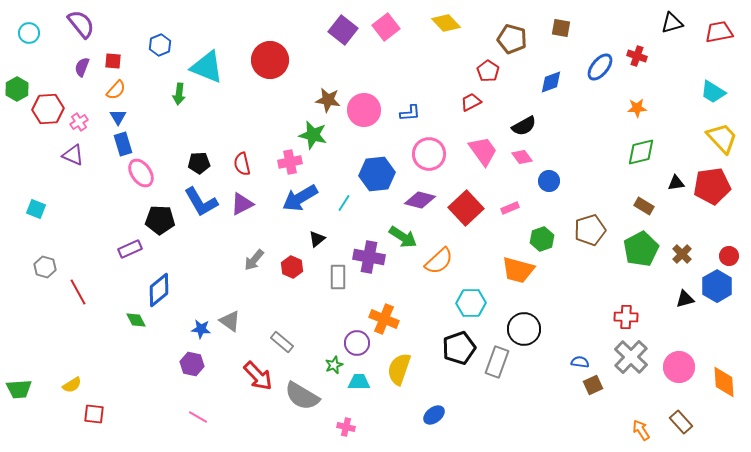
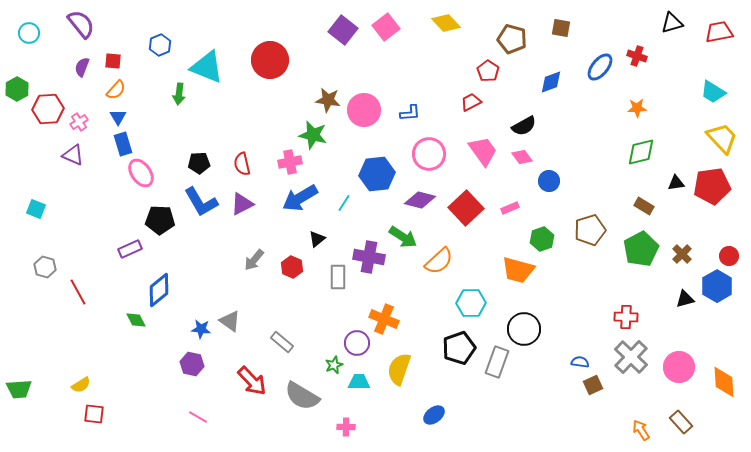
red arrow at (258, 376): moved 6 px left, 5 px down
yellow semicircle at (72, 385): moved 9 px right
pink cross at (346, 427): rotated 12 degrees counterclockwise
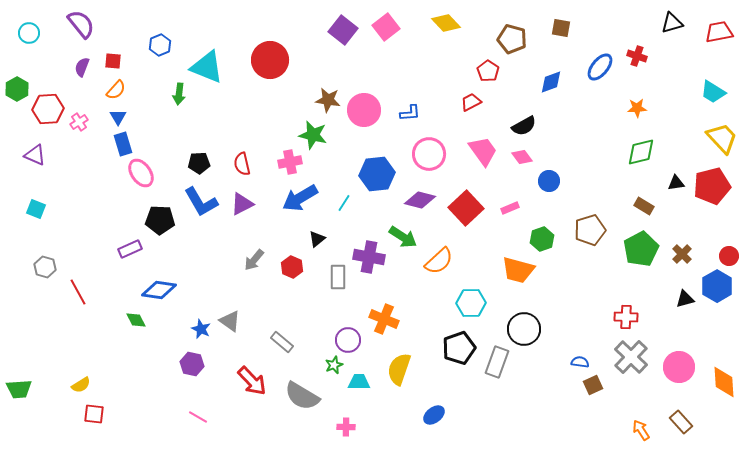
purple triangle at (73, 155): moved 38 px left
red pentagon at (712, 186): rotated 6 degrees counterclockwise
blue diamond at (159, 290): rotated 48 degrees clockwise
blue star at (201, 329): rotated 18 degrees clockwise
purple circle at (357, 343): moved 9 px left, 3 px up
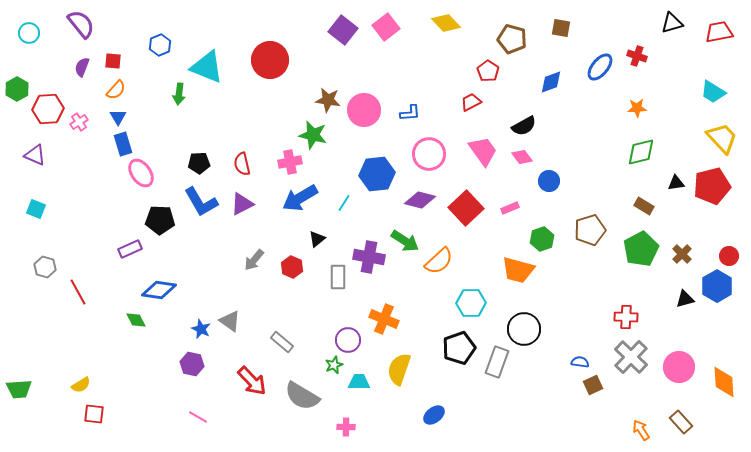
green arrow at (403, 237): moved 2 px right, 4 px down
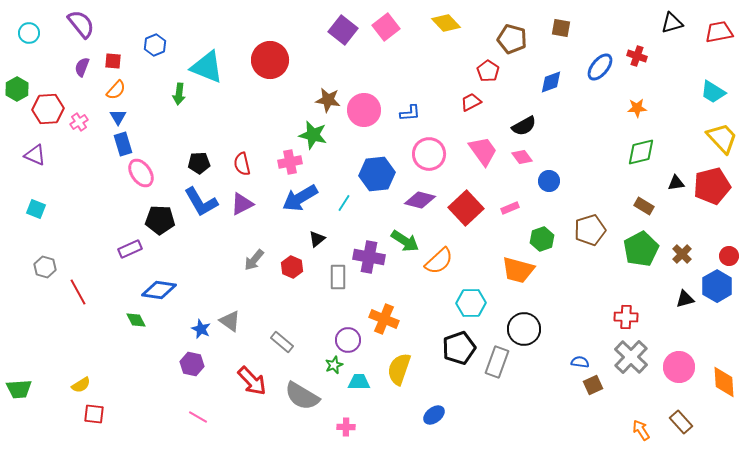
blue hexagon at (160, 45): moved 5 px left
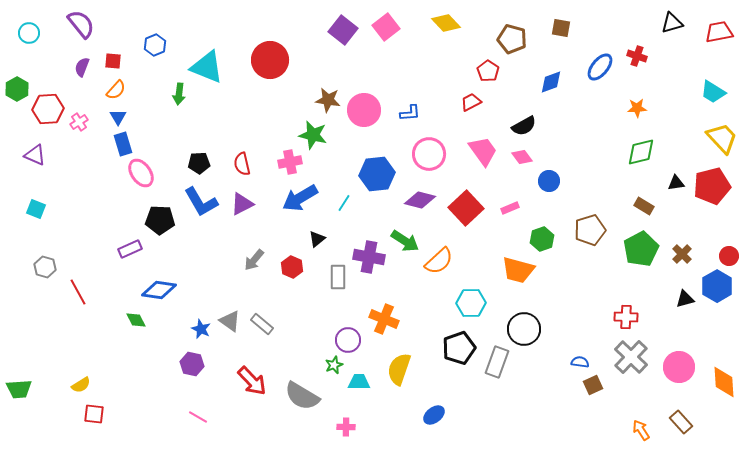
gray rectangle at (282, 342): moved 20 px left, 18 px up
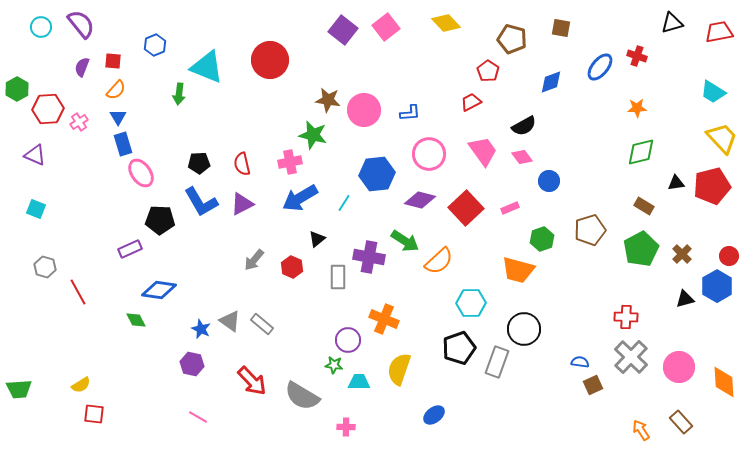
cyan circle at (29, 33): moved 12 px right, 6 px up
green star at (334, 365): rotated 30 degrees clockwise
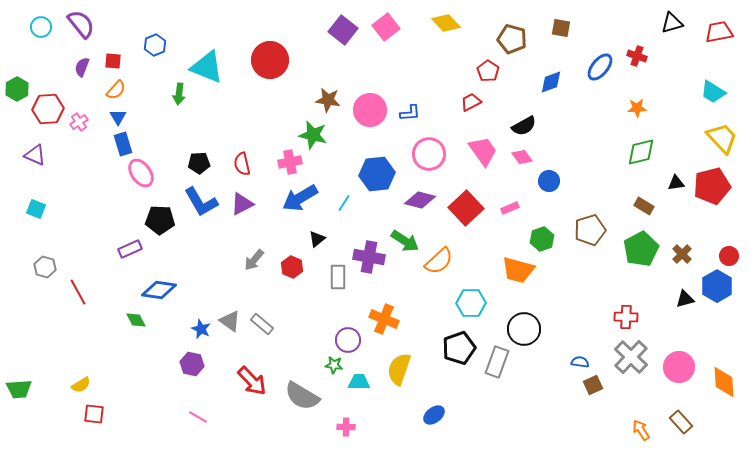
pink circle at (364, 110): moved 6 px right
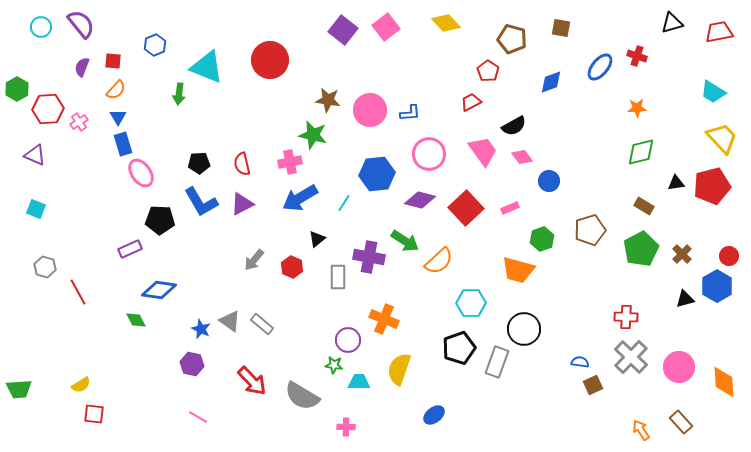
black semicircle at (524, 126): moved 10 px left
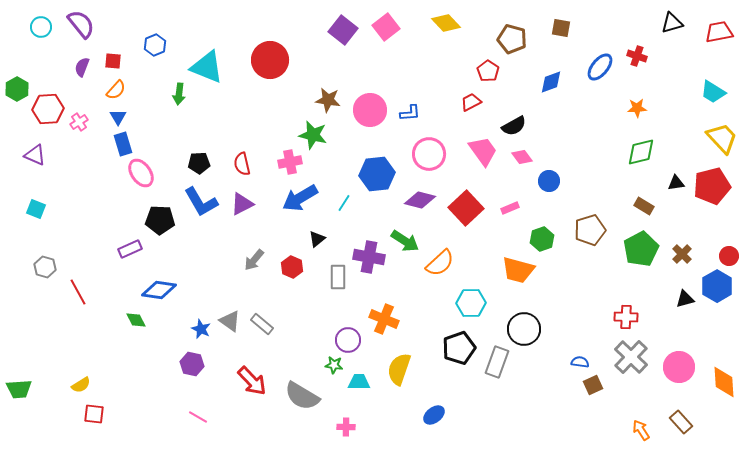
orange semicircle at (439, 261): moved 1 px right, 2 px down
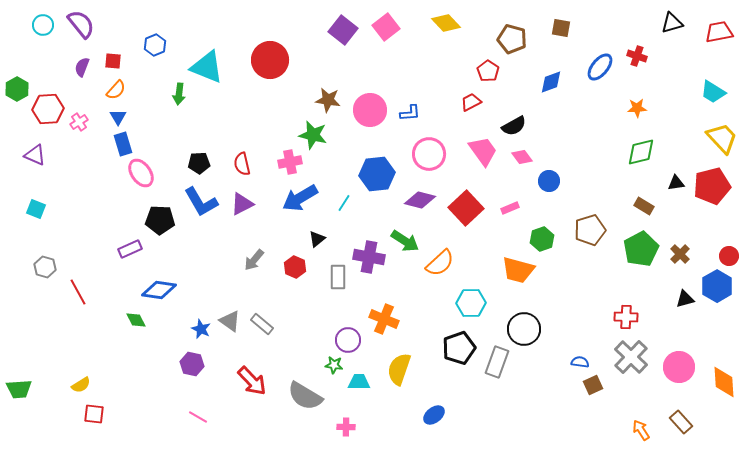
cyan circle at (41, 27): moved 2 px right, 2 px up
brown cross at (682, 254): moved 2 px left
red hexagon at (292, 267): moved 3 px right
gray semicircle at (302, 396): moved 3 px right
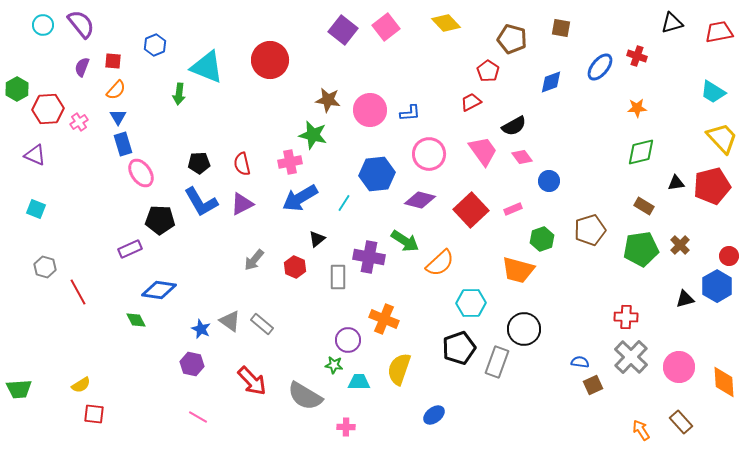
red square at (466, 208): moved 5 px right, 2 px down
pink rectangle at (510, 208): moved 3 px right, 1 px down
green pentagon at (641, 249): rotated 20 degrees clockwise
brown cross at (680, 254): moved 9 px up
